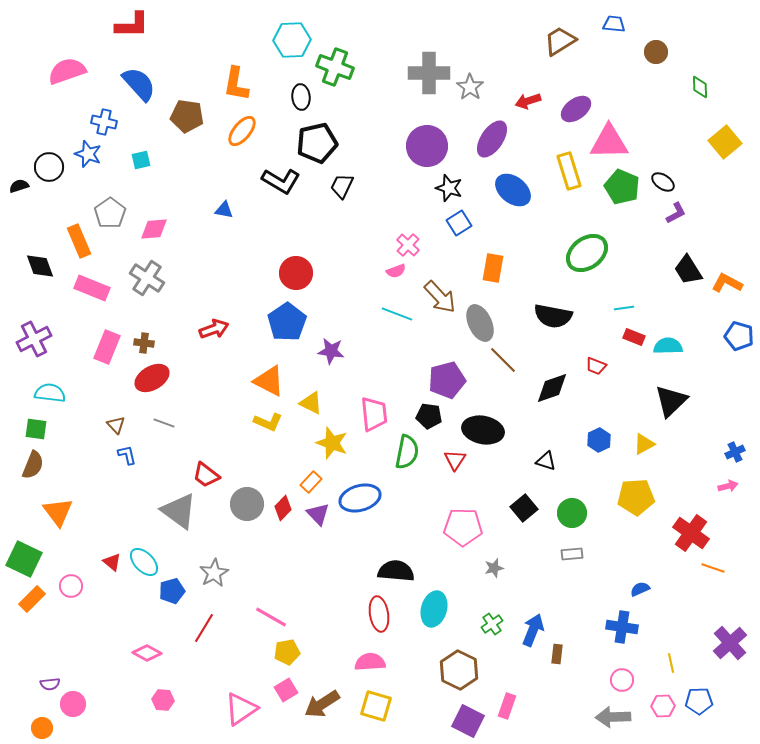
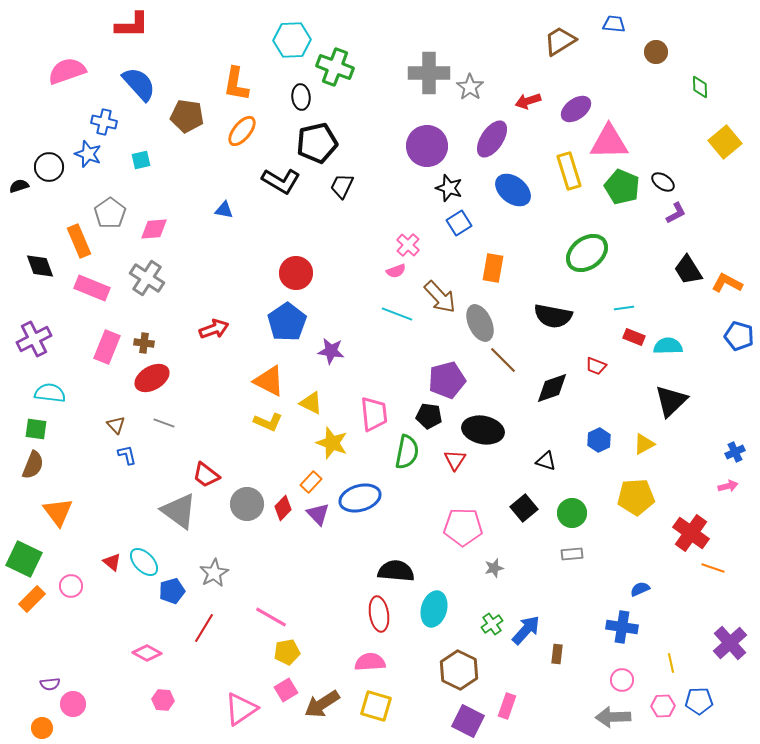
blue arrow at (533, 630): moved 7 px left; rotated 20 degrees clockwise
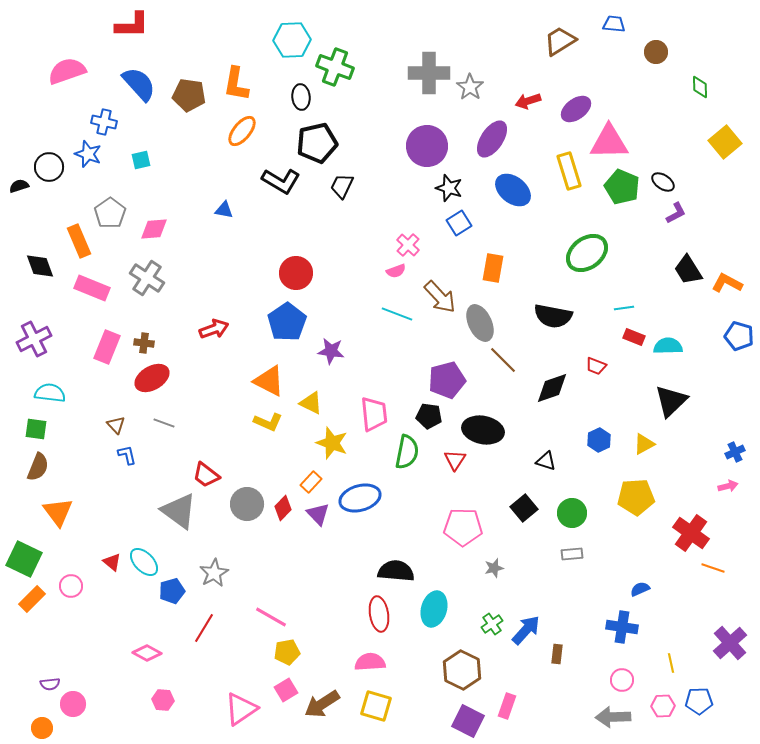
brown pentagon at (187, 116): moved 2 px right, 21 px up
brown semicircle at (33, 465): moved 5 px right, 2 px down
brown hexagon at (459, 670): moved 3 px right
